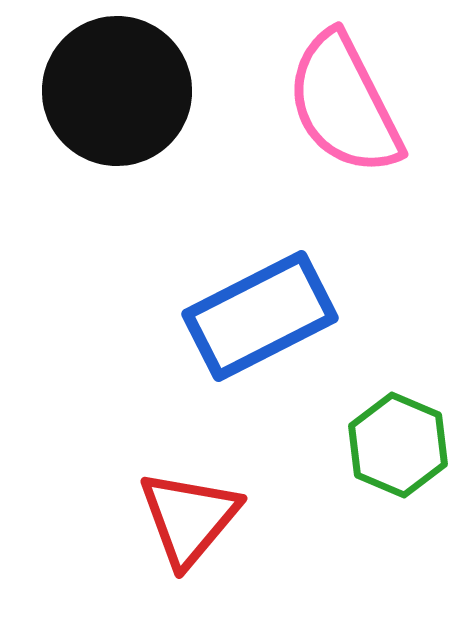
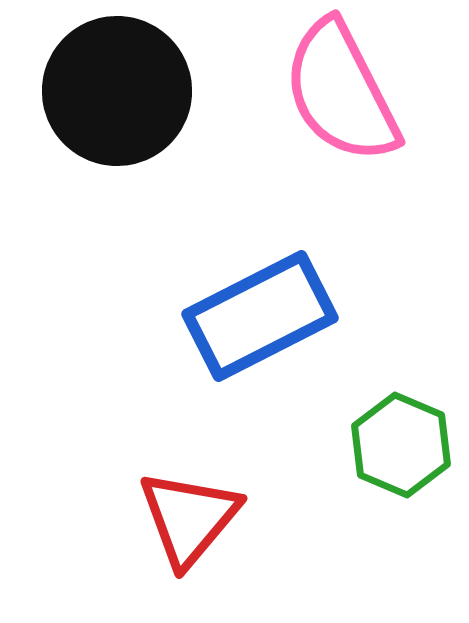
pink semicircle: moved 3 px left, 12 px up
green hexagon: moved 3 px right
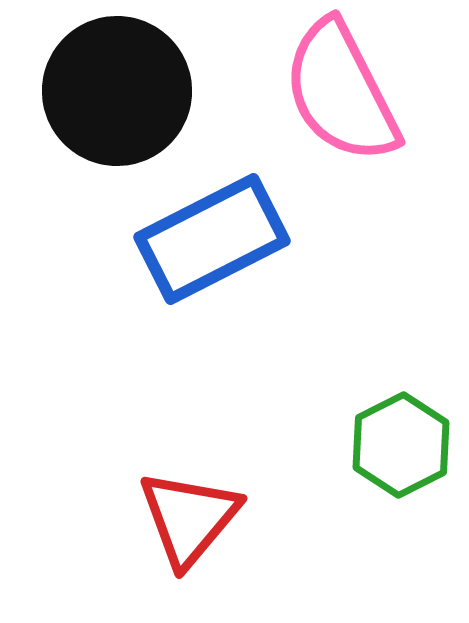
blue rectangle: moved 48 px left, 77 px up
green hexagon: rotated 10 degrees clockwise
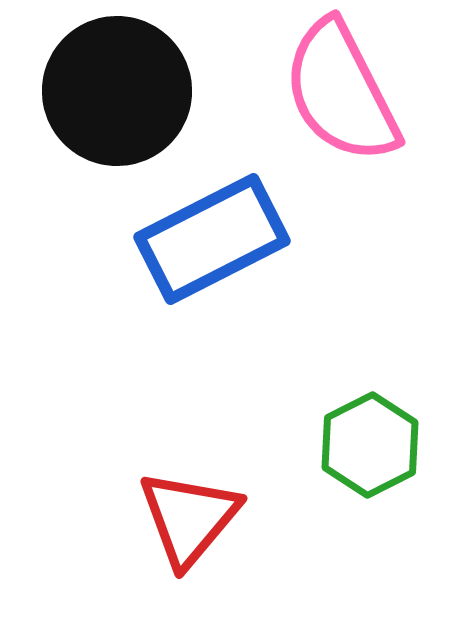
green hexagon: moved 31 px left
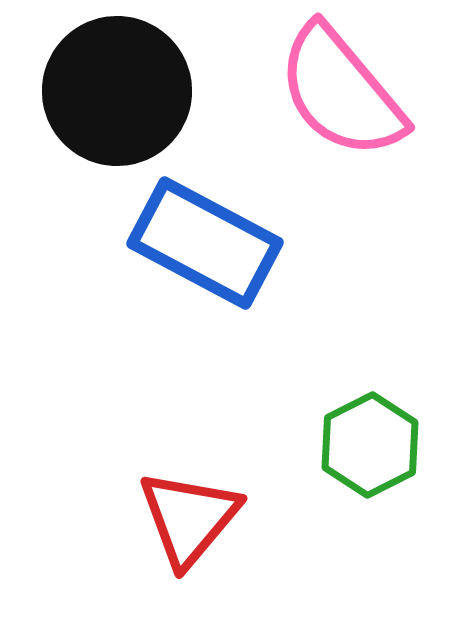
pink semicircle: rotated 13 degrees counterclockwise
blue rectangle: moved 7 px left, 4 px down; rotated 55 degrees clockwise
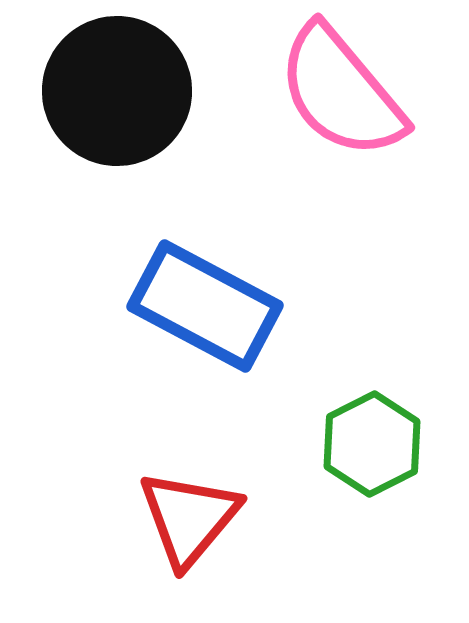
blue rectangle: moved 63 px down
green hexagon: moved 2 px right, 1 px up
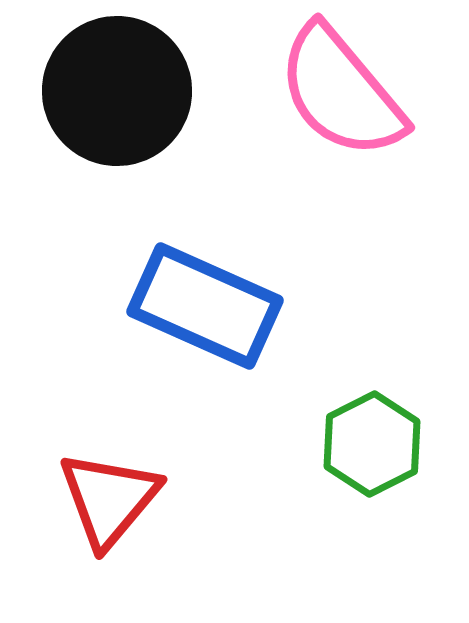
blue rectangle: rotated 4 degrees counterclockwise
red triangle: moved 80 px left, 19 px up
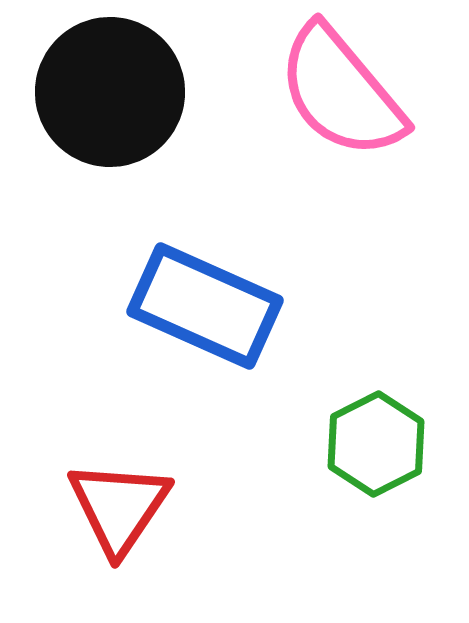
black circle: moved 7 px left, 1 px down
green hexagon: moved 4 px right
red triangle: moved 10 px right, 8 px down; rotated 6 degrees counterclockwise
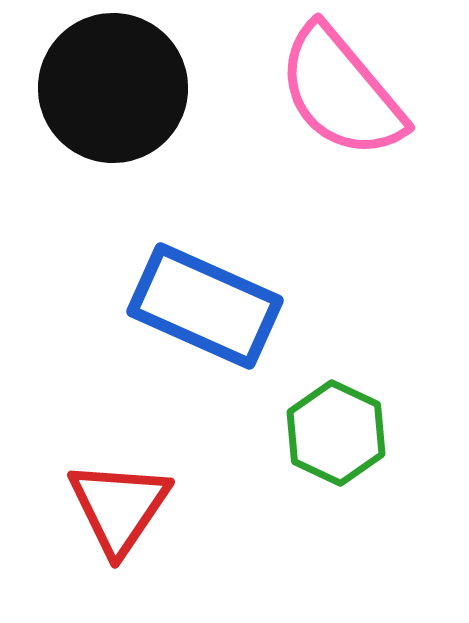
black circle: moved 3 px right, 4 px up
green hexagon: moved 40 px left, 11 px up; rotated 8 degrees counterclockwise
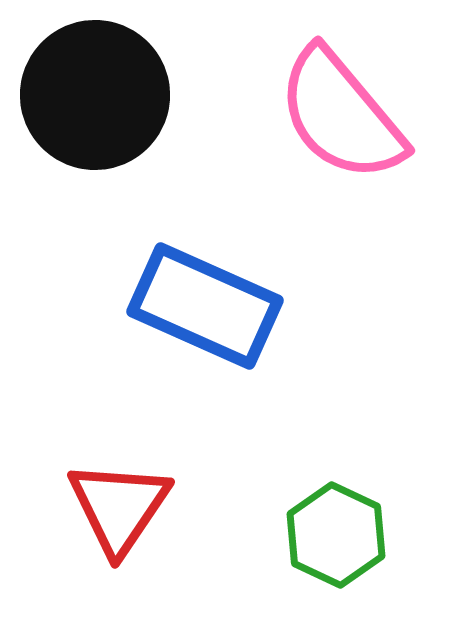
black circle: moved 18 px left, 7 px down
pink semicircle: moved 23 px down
green hexagon: moved 102 px down
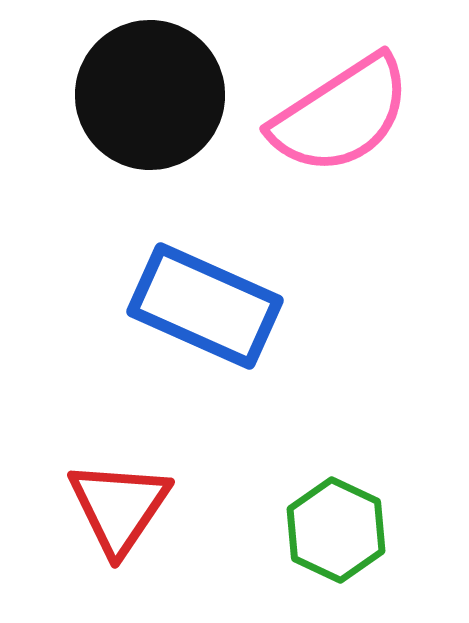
black circle: moved 55 px right
pink semicircle: rotated 83 degrees counterclockwise
green hexagon: moved 5 px up
